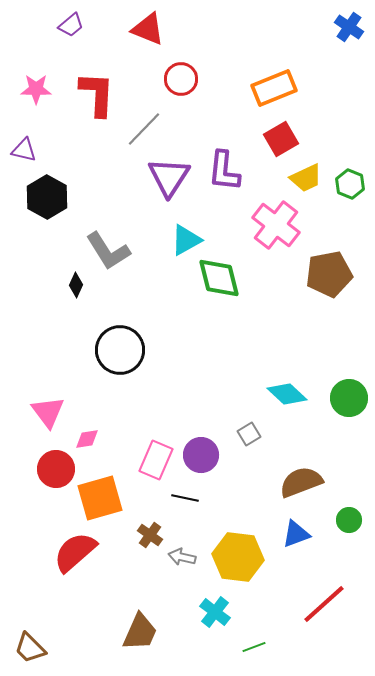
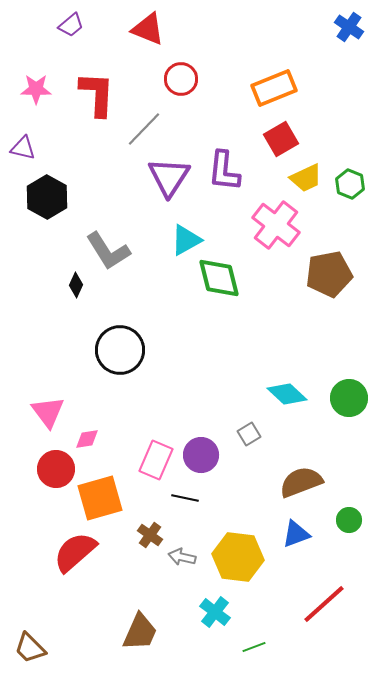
purple triangle at (24, 150): moved 1 px left, 2 px up
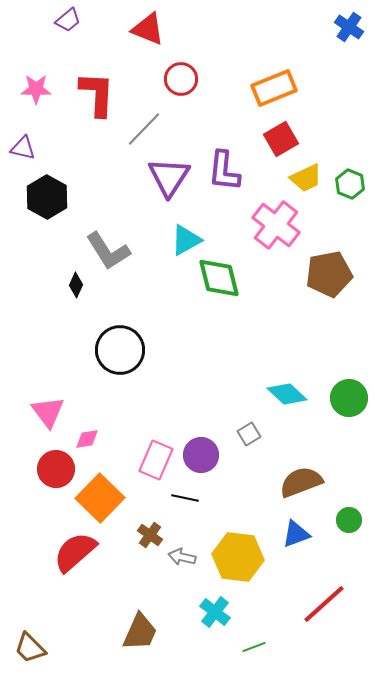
purple trapezoid at (71, 25): moved 3 px left, 5 px up
orange square at (100, 498): rotated 30 degrees counterclockwise
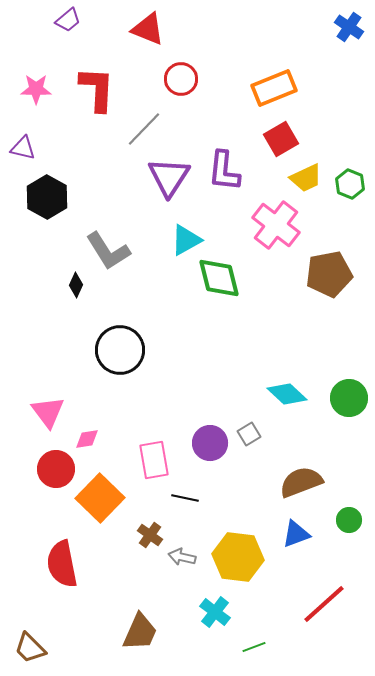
red L-shape at (97, 94): moved 5 px up
purple circle at (201, 455): moved 9 px right, 12 px up
pink rectangle at (156, 460): moved 2 px left; rotated 33 degrees counterclockwise
red semicircle at (75, 552): moved 13 px left, 12 px down; rotated 60 degrees counterclockwise
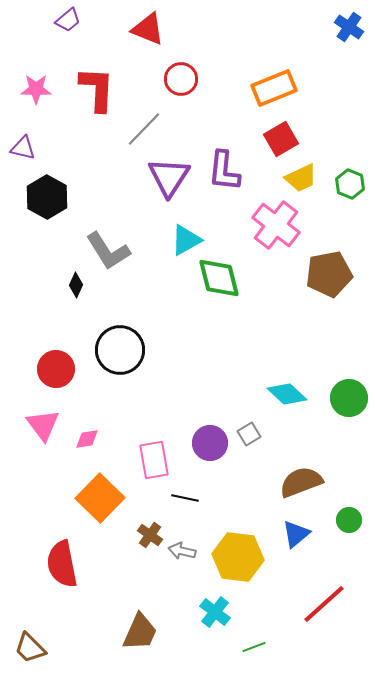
yellow trapezoid at (306, 178): moved 5 px left
pink triangle at (48, 412): moved 5 px left, 13 px down
red circle at (56, 469): moved 100 px up
blue triangle at (296, 534): rotated 20 degrees counterclockwise
gray arrow at (182, 557): moved 6 px up
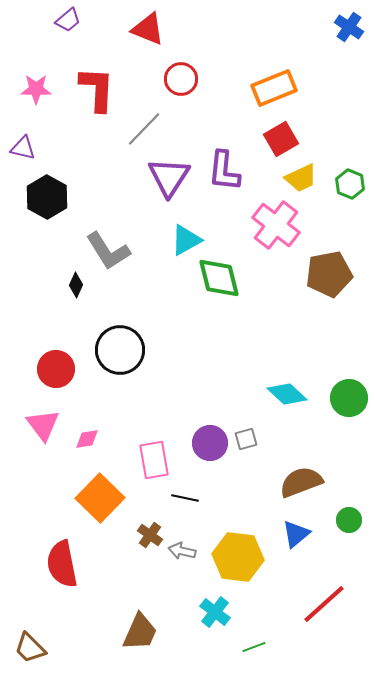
gray square at (249, 434): moved 3 px left, 5 px down; rotated 15 degrees clockwise
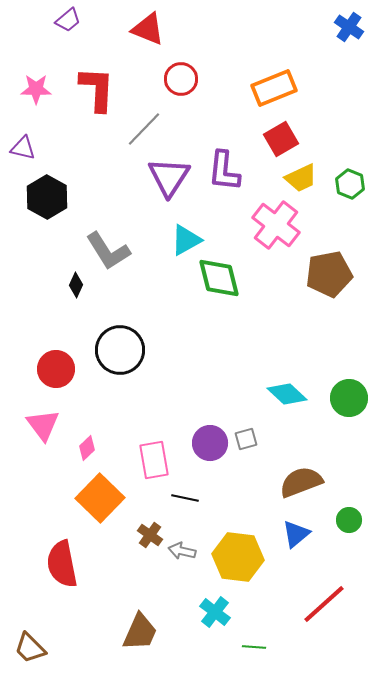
pink diamond at (87, 439): moved 9 px down; rotated 35 degrees counterclockwise
green line at (254, 647): rotated 25 degrees clockwise
